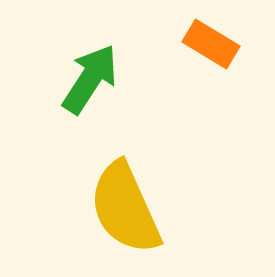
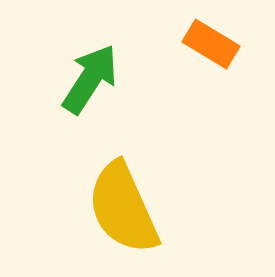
yellow semicircle: moved 2 px left
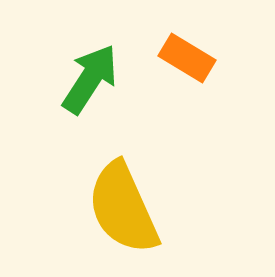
orange rectangle: moved 24 px left, 14 px down
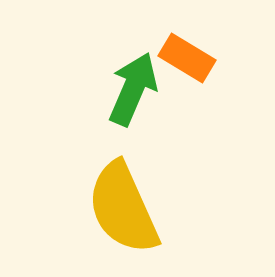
green arrow: moved 43 px right, 10 px down; rotated 10 degrees counterclockwise
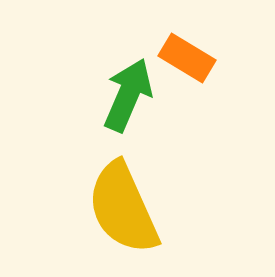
green arrow: moved 5 px left, 6 px down
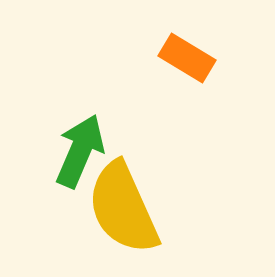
green arrow: moved 48 px left, 56 px down
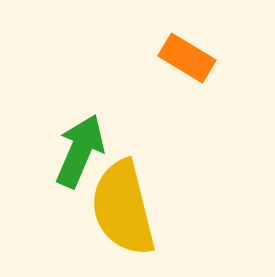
yellow semicircle: rotated 10 degrees clockwise
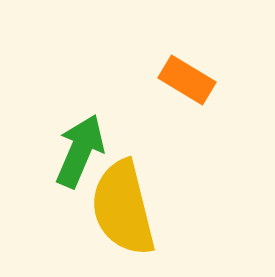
orange rectangle: moved 22 px down
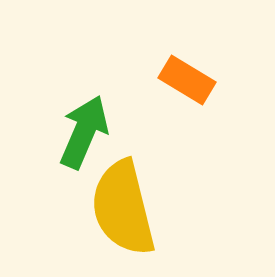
green arrow: moved 4 px right, 19 px up
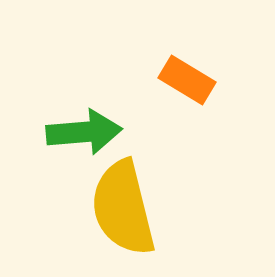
green arrow: rotated 62 degrees clockwise
